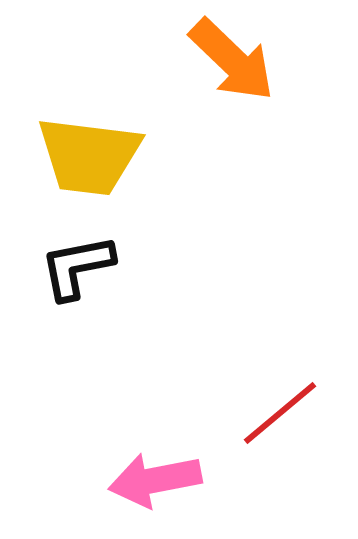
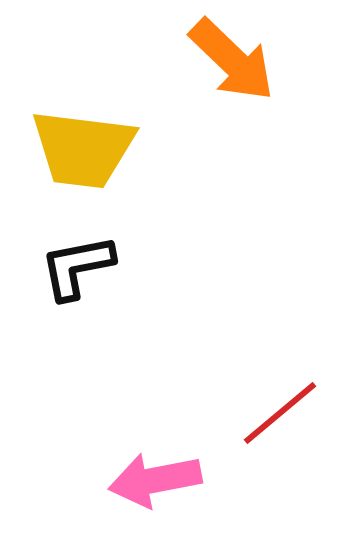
yellow trapezoid: moved 6 px left, 7 px up
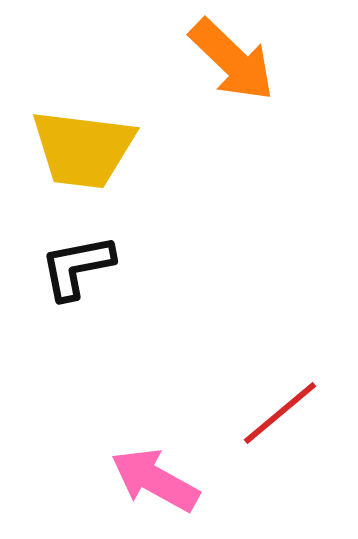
pink arrow: rotated 40 degrees clockwise
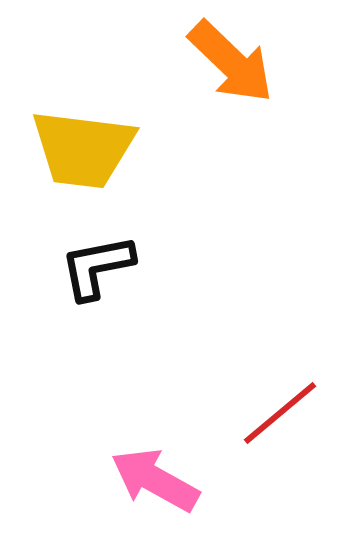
orange arrow: moved 1 px left, 2 px down
black L-shape: moved 20 px right
